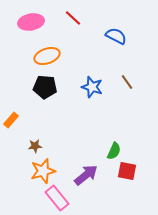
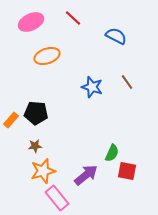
pink ellipse: rotated 15 degrees counterclockwise
black pentagon: moved 9 px left, 26 px down
green semicircle: moved 2 px left, 2 px down
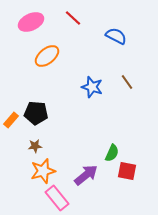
orange ellipse: rotated 20 degrees counterclockwise
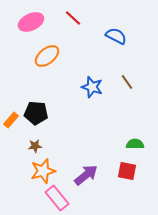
green semicircle: moved 23 px right, 9 px up; rotated 114 degrees counterclockwise
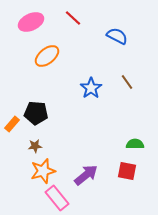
blue semicircle: moved 1 px right
blue star: moved 1 px left, 1 px down; rotated 20 degrees clockwise
orange rectangle: moved 1 px right, 4 px down
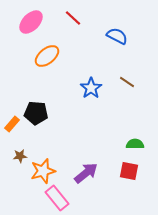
pink ellipse: rotated 20 degrees counterclockwise
brown line: rotated 21 degrees counterclockwise
brown star: moved 15 px left, 10 px down
red square: moved 2 px right
purple arrow: moved 2 px up
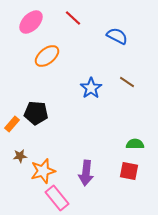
purple arrow: rotated 135 degrees clockwise
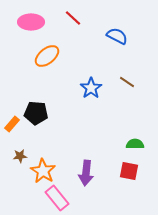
pink ellipse: rotated 45 degrees clockwise
orange star: rotated 25 degrees counterclockwise
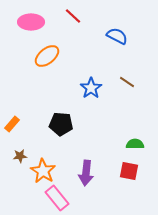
red line: moved 2 px up
black pentagon: moved 25 px right, 11 px down
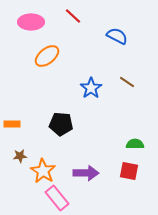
orange rectangle: rotated 49 degrees clockwise
purple arrow: rotated 95 degrees counterclockwise
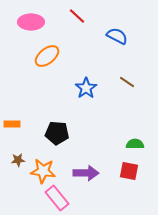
red line: moved 4 px right
blue star: moved 5 px left
black pentagon: moved 4 px left, 9 px down
brown star: moved 2 px left, 4 px down
orange star: rotated 25 degrees counterclockwise
